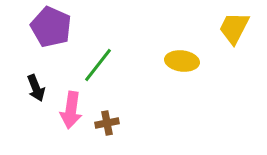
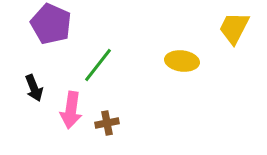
purple pentagon: moved 3 px up
black arrow: moved 2 px left
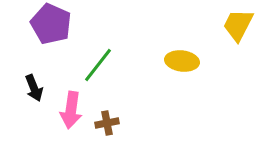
yellow trapezoid: moved 4 px right, 3 px up
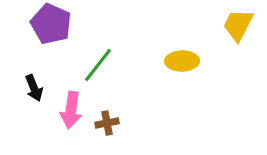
yellow ellipse: rotated 8 degrees counterclockwise
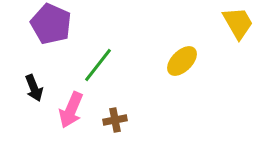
yellow trapezoid: moved 2 px up; rotated 123 degrees clockwise
yellow ellipse: rotated 44 degrees counterclockwise
pink arrow: rotated 15 degrees clockwise
brown cross: moved 8 px right, 3 px up
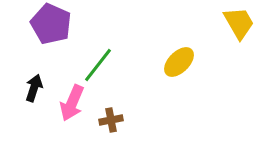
yellow trapezoid: moved 1 px right
yellow ellipse: moved 3 px left, 1 px down
black arrow: rotated 140 degrees counterclockwise
pink arrow: moved 1 px right, 7 px up
brown cross: moved 4 px left
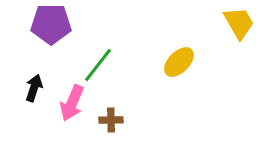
purple pentagon: rotated 24 degrees counterclockwise
brown cross: rotated 10 degrees clockwise
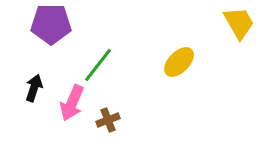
brown cross: moved 3 px left; rotated 20 degrees counterclockwise
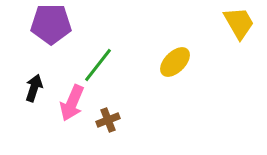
yellow ellipse: moved 4 px left
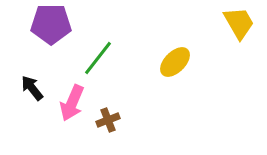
green line: moved 7 px up
black arrow: moved 2 px left; rotated 56 degrees counterclockwise
